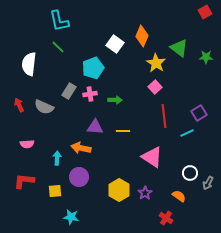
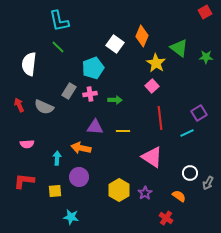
pink square: moved 3 px left, 1 px up
red line: moved 4 px left, 2 px down
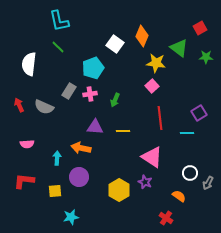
red square: moved 5 px left, 16 px down
yellow star: rotated 24 degrees counterclockwise
green arrow: rotated 112 degrees clockwise
cyan line: rotated 24 degrees clockwise
purple star: moved 11 px up; rotated 16 degrees counterclockwise
cyan star: rotated 21 degrees counterclockwise
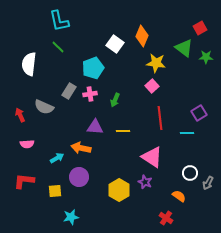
green triangle: moved 5 px right
red arrow: moved 1 px right, 10 px down
cyan arrow: rotated 56 degrees clockwise
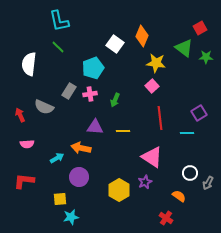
purple star: rotated 24 degrees clockwise
yellow square: moved 5 px right, 8 px down
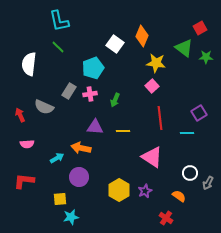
purple star: moved 9 px down
